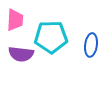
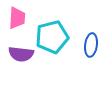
pink trapezoid: moved 2 px right, 2 px up
cyan pentagon: moved 1 px right; rotated 12 degrees counterclockwise
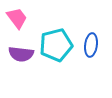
pink trapezoid: rotated 40 degrees counterclockwise
cyan pentagon: moved 4 px right, 8 px down
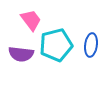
pink trapezoid: moved 14 px right, 2 px down
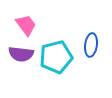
pink trapezoid: moved 5 px left, 5 px down
cyan pentagon: moved 12 px down
